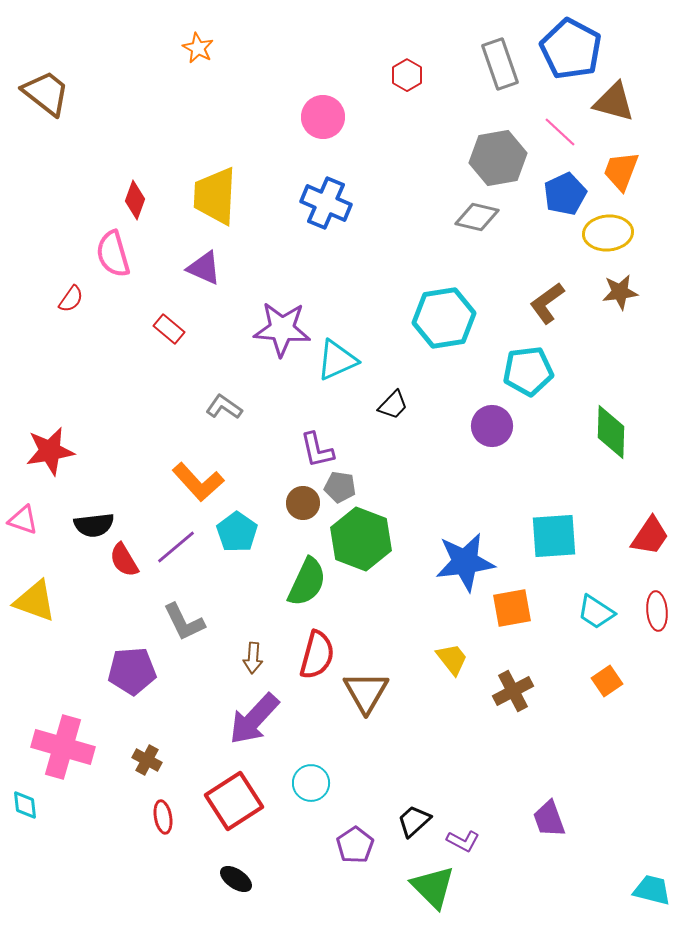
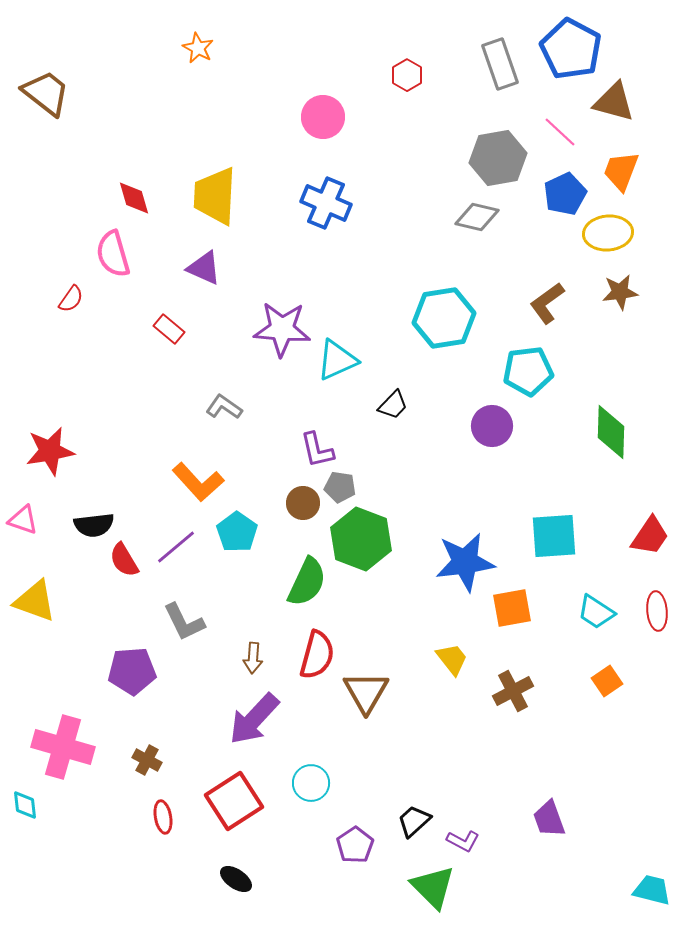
red diamond at (135, 200): moved 1 px left, 2 px up; rotated 36 degrees counterclockwise
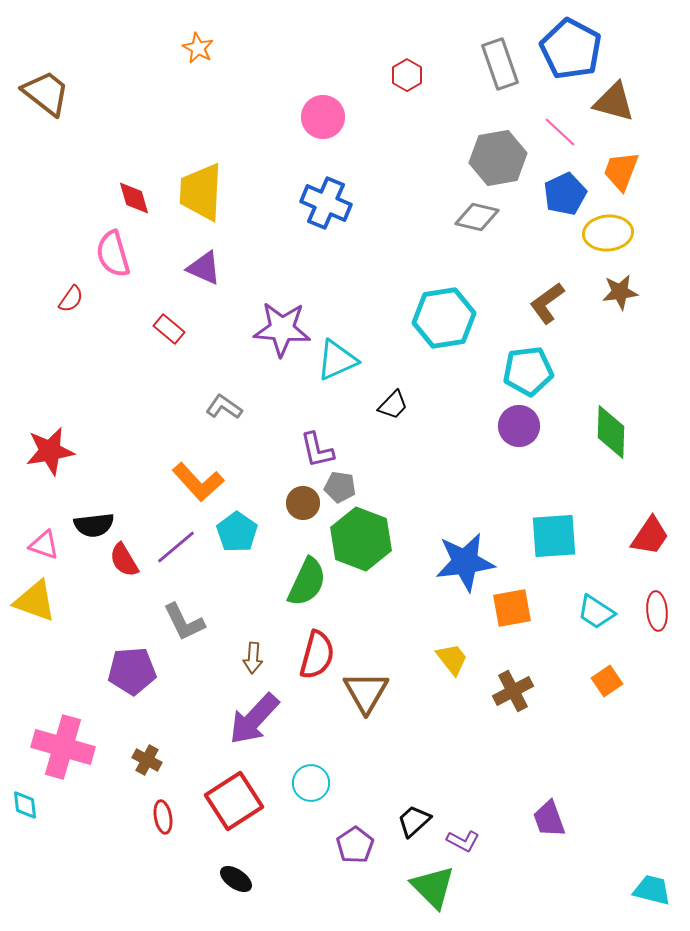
yellow trapezoid at (215, 196): moved 14 px left, 4 px up
purple circle at (492, 426): moved 27 px right
pink triangle at (23, 520): moved 21 px right, 25 px down
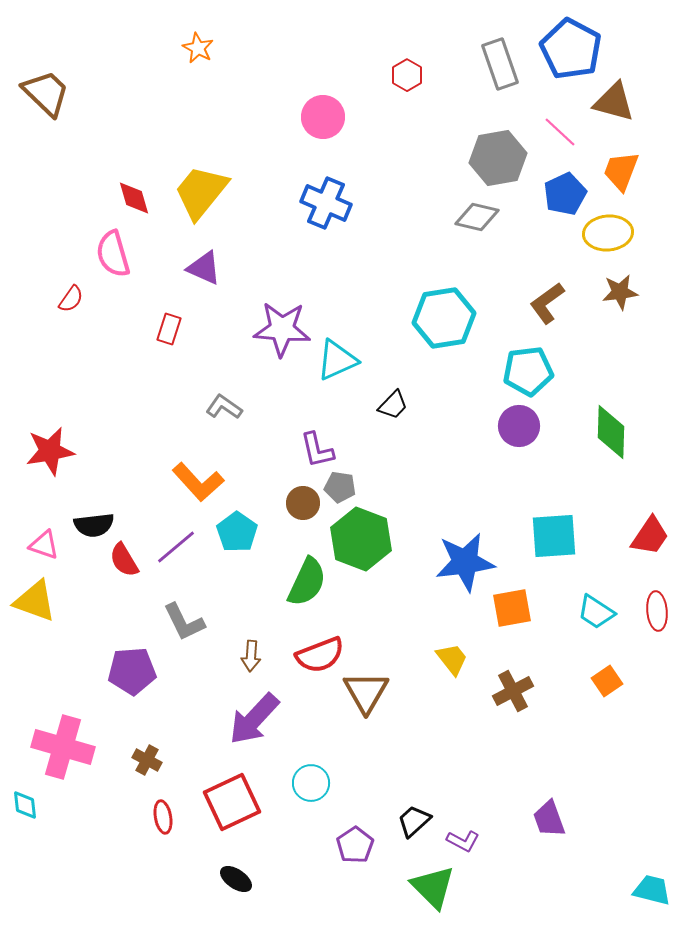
brown trapezoid at (46, 93): rotated 6 degrees clockwise
yellow trapezoid at (201, 192): rotated 36 degrees clockwise
red rectangle at (169, 329): rotated 68 degrees clockwise
red semicircle at (317, 655): moved 3 px right; rotated 54 degrees clockwise
brown arrow at (253, 658): moved 2 px left, 2 px up
red square at (234, 801): moved 2 px left, 1 px down; rotated 8 degrees clockwise
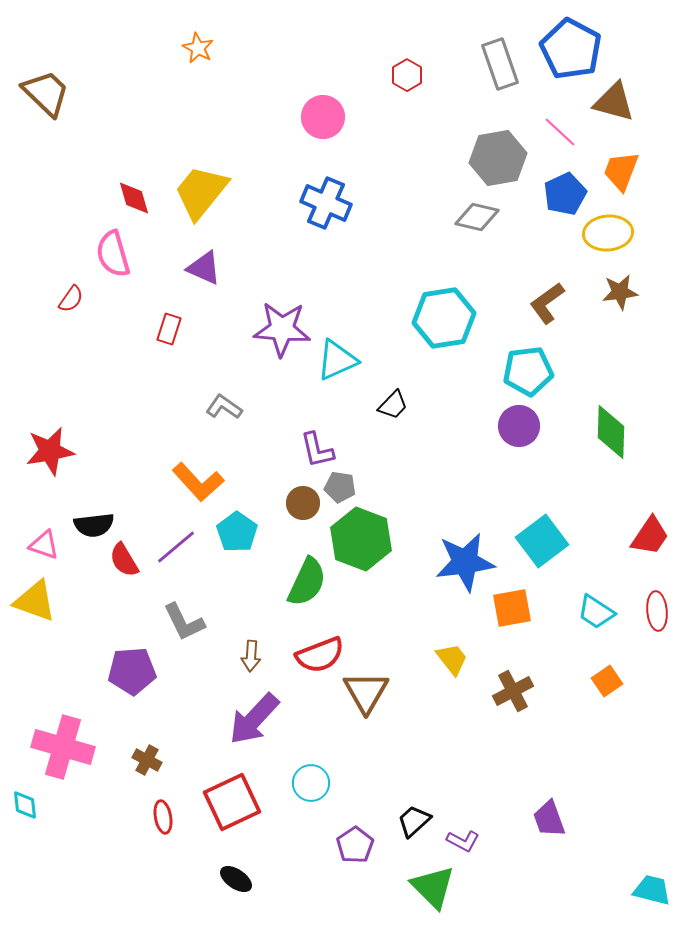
cyan square at (554, 536): moved 12 px left, 5 px down; rotated 33 degrees counterclockwise
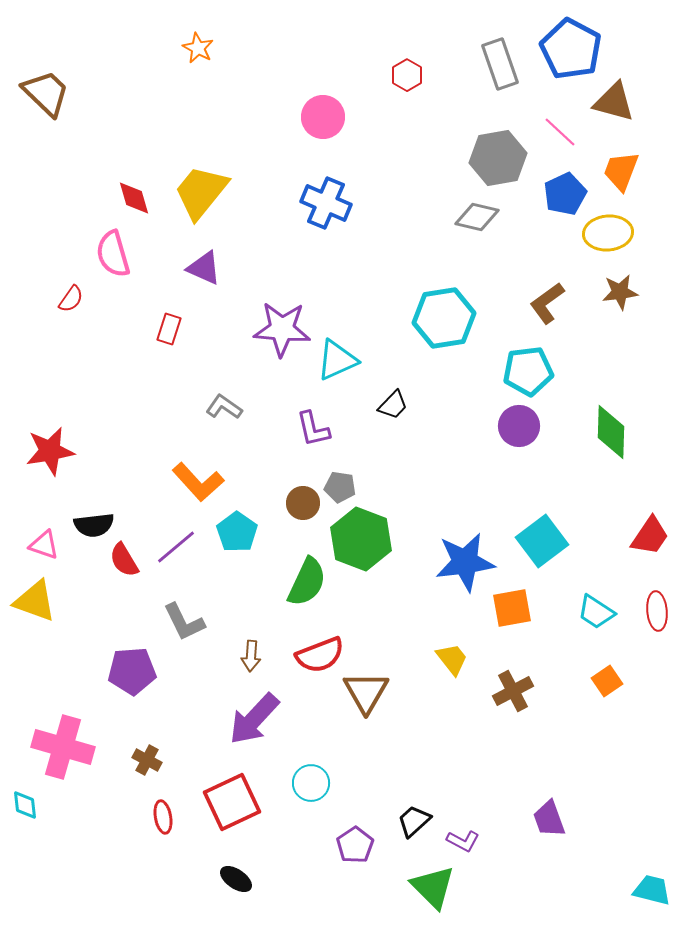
purple L-shape at (317, 450): moved 4 px left, 21 px up
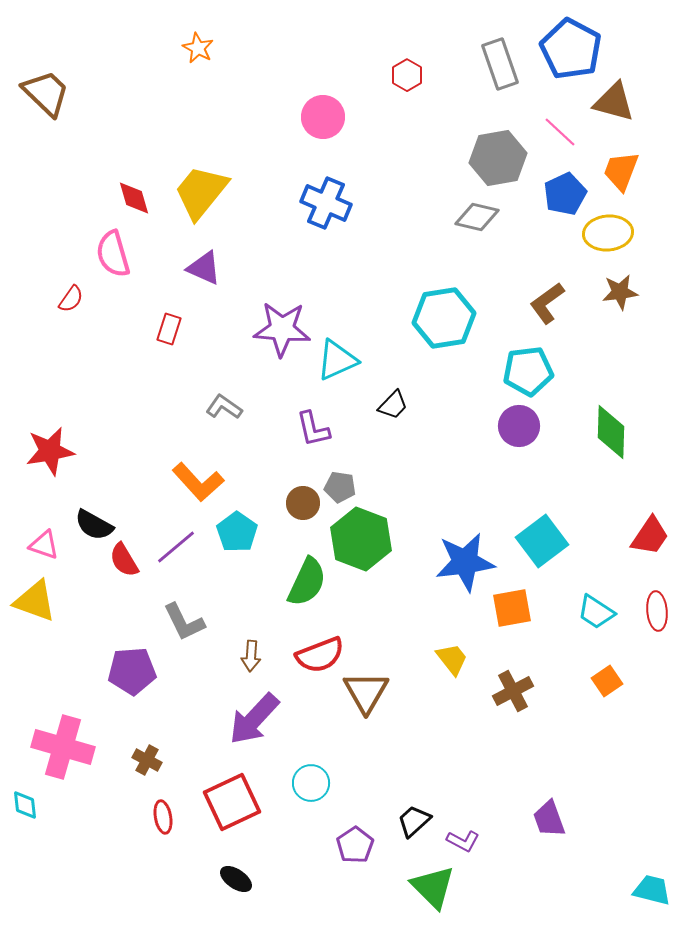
black semicircle at (94, 525): rotated 36 degrees clockwise
